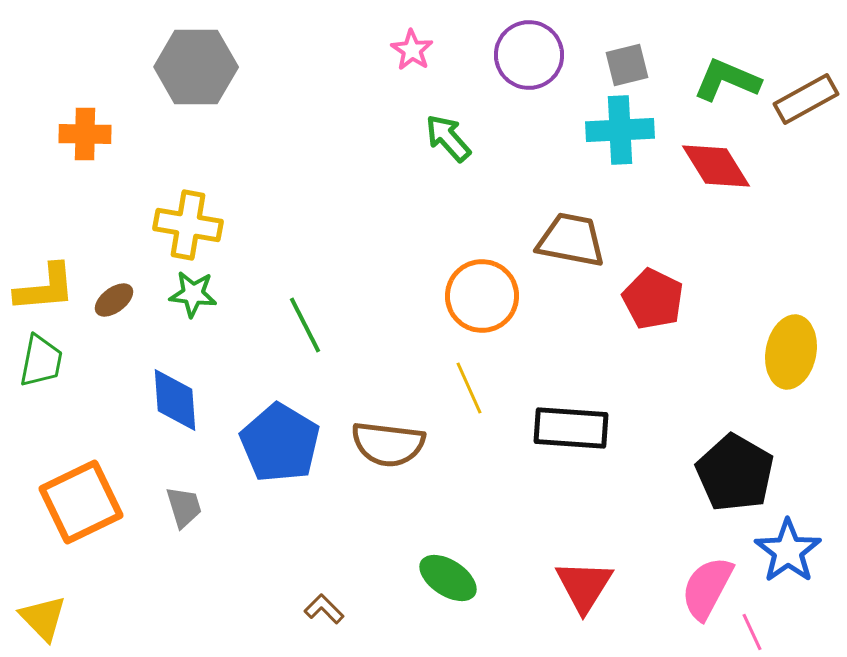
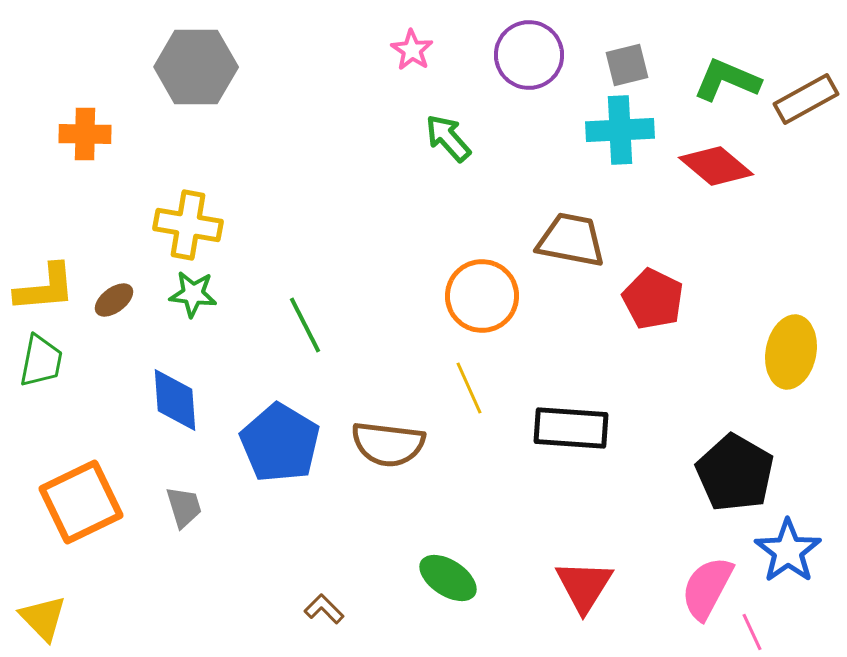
red diamond: rotated 18 degrees counterclockwise
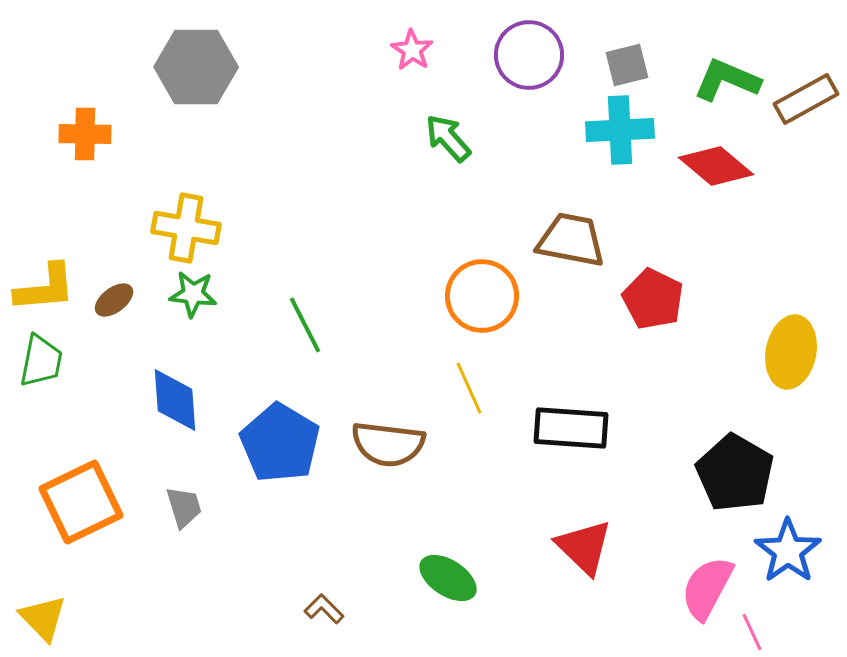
yellow cross: moved 2 px left, 3 px down
red triangle: moved 39 px up; rotated 18 degrees counterclockwise
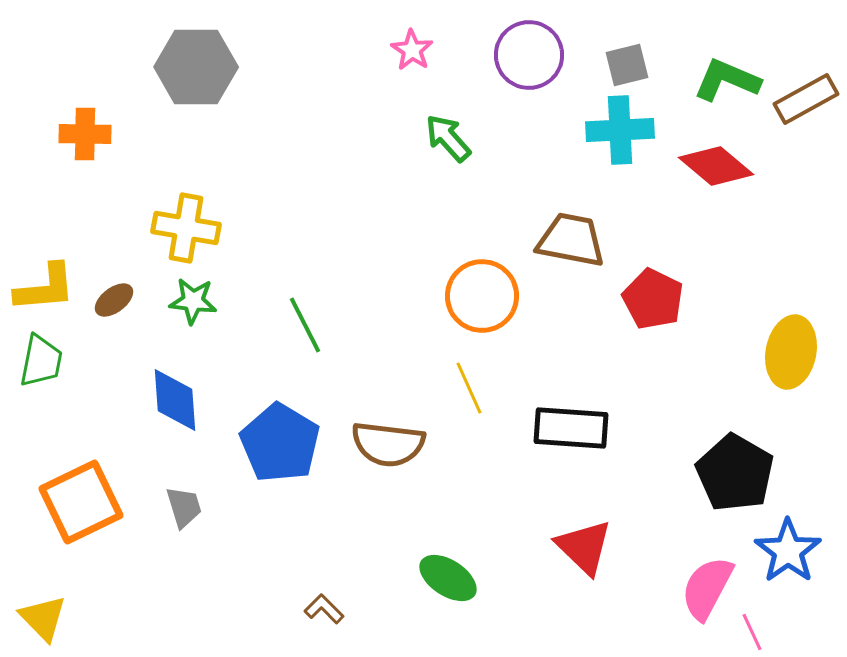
green star: moved 7 px down
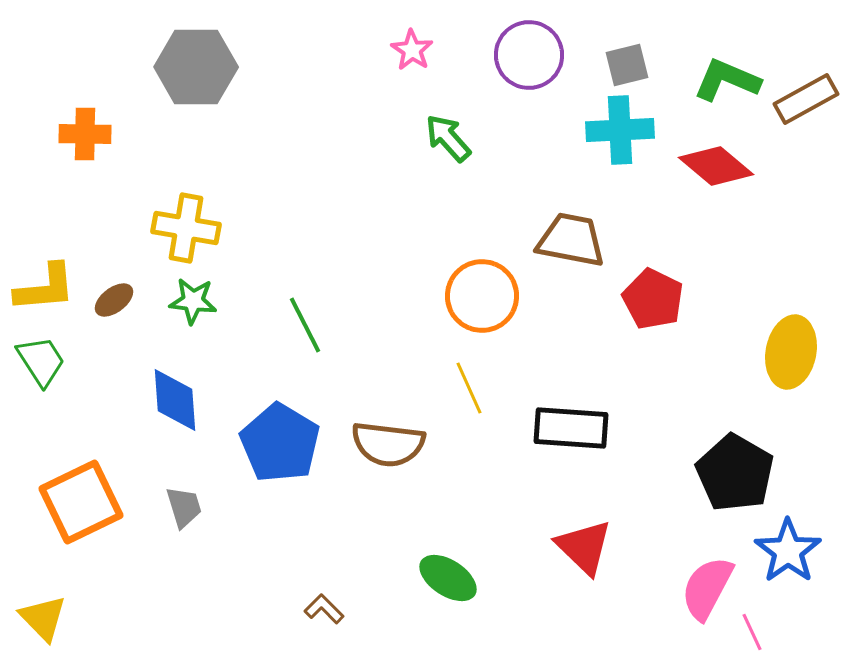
green trapezoid: rotated 44 degrees counterclockwise
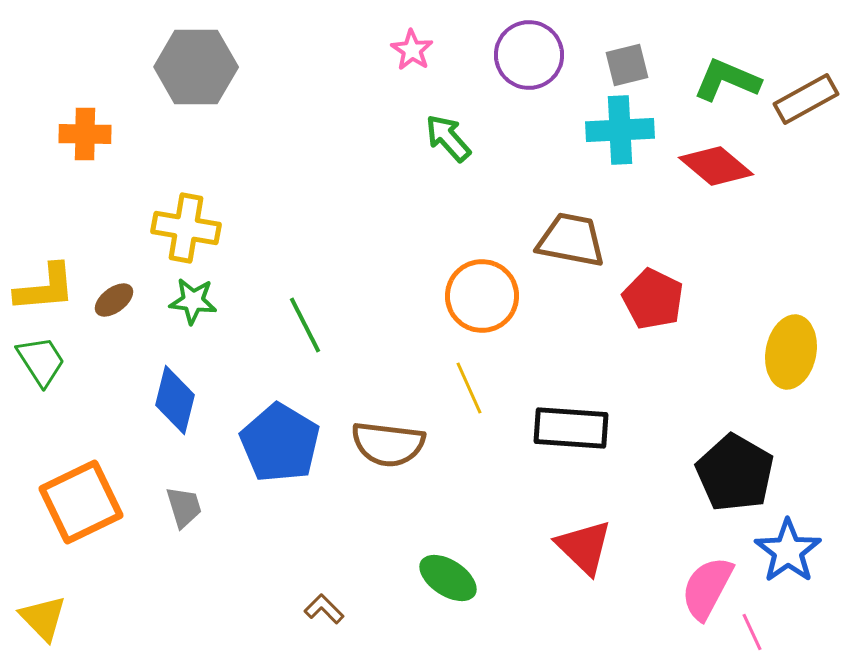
blue diamond: rotated 18 degrees clockwise
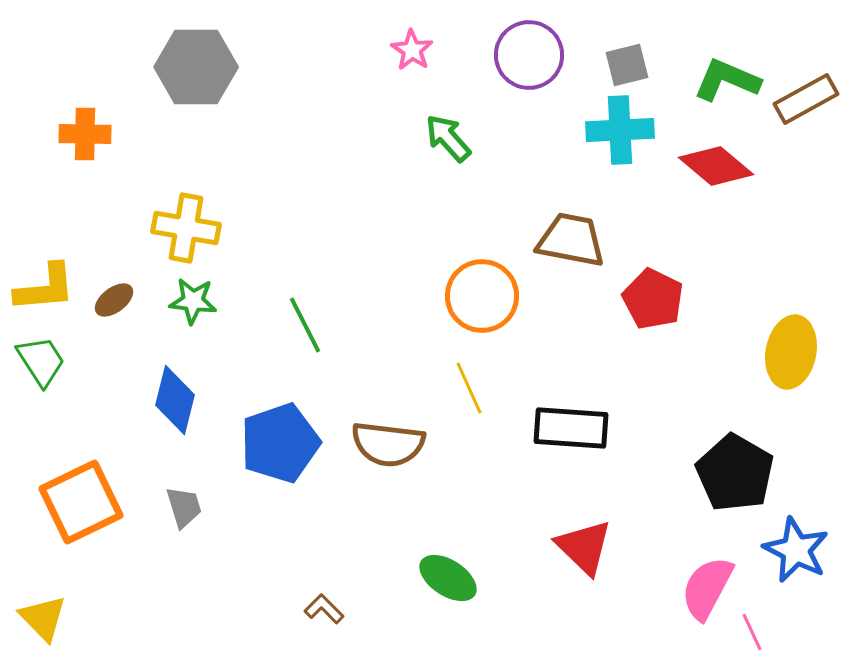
blue pentagon: rotated 22 degrees clockwise
blue star: moved 8 px right, 1 px up; rotated 10 degrees counterclockwise
